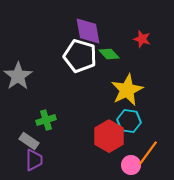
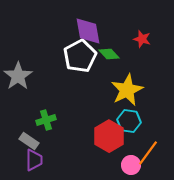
white pentagon: rotated 28 degrees clockwise
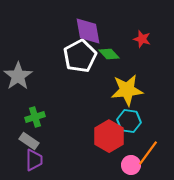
yellow star: rotated 20 degrees clockwise
green cross: moved 11 px left, 3 px up
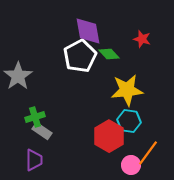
gray rectangle: moved 13 px right, 10 px up
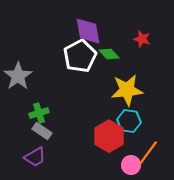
green cross: moved 4 px right, 4 px up
purple trapezoid: moved 1 px right, 3 px up; rotated 60 degrees clockwise
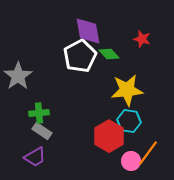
green cross: rotated 12 degrees clockwise
pink circle: moved 4 px up
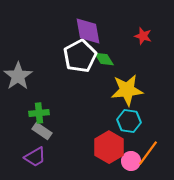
red star: moved 1 px right, 3 px up
green diamond: moved 5 px left, 5 px down; rotated 10 degrees clockwise
red hexagon: moved 11 px down
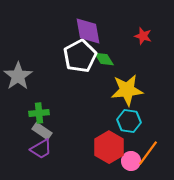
purple trapezoid: moved 6 px right, 8 px up
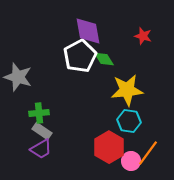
gray star: moved 1 px down; rotated 20 degrees counterclockwise
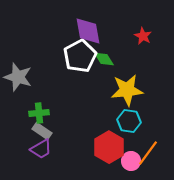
red star: rotated 12 degrees clockwise
